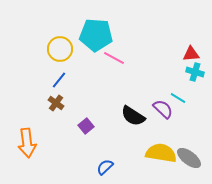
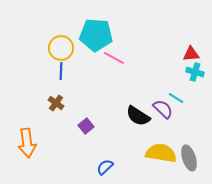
yellow circle: moved 1 px right, 1 px up
blue line: moved 2 px right, 9 px up; rotated 36 degrees counterclockwise
cyan line: moved 2 px left
black semicircle: moved 5 px right
gray ellipse: rotated 35 degrees clockwise
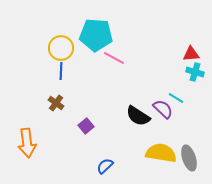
blue semicircle: moved 1 px up
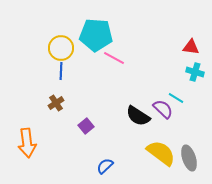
red triangle: moved 7 px up; rotated 12 degrees clockwise
brown cross: rotated 21 degrees clockwise
yellow semicircle: rotated 28 degrees clockwise
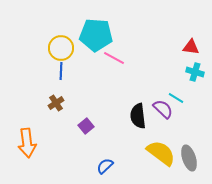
black semicircle: rotated 50 degrees clockwise
